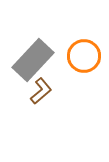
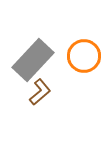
brown L-shape: moved 1 px left, 1 px down
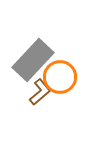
orange circle: moved 24 px left, 21 px down
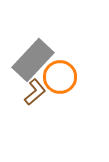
brown L-shape: moved 5 px left
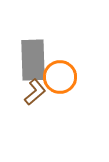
gray rectangle: rotated 45 degrees counterclockwise
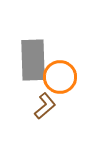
brown L-shape: moved 10 px right, 14 px down
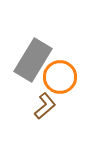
gray rectangle: rotated 33 degrees clockwise
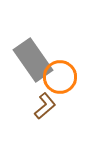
gray rectangle: rotated 66 degrees counterclockwise
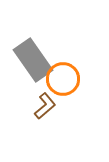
orange circle: moved 3 px right, 2 px down
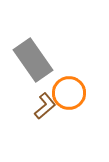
orange circle: moved 6 px right, 14 px down
